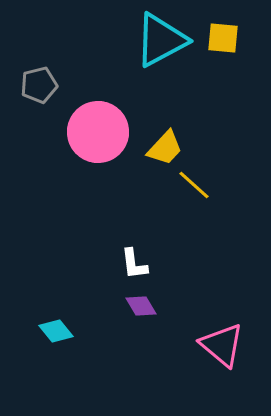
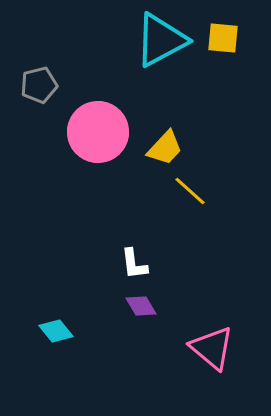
yellow line: moved 4 px left, 6 px down
pink triangle: moved 10 px left, 3 px down
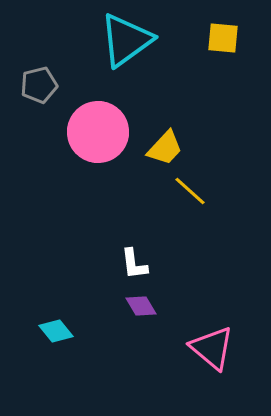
cyan triangle: moved 35 px left; rotated 8 degrees counterclockwise
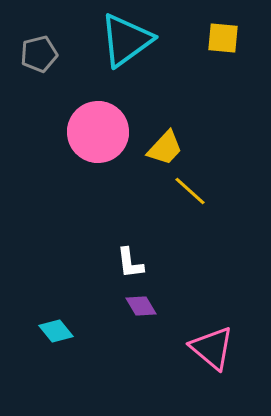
gray pentagon: moved 31 px up
white L-shape: moved 4 px left, 1 px up
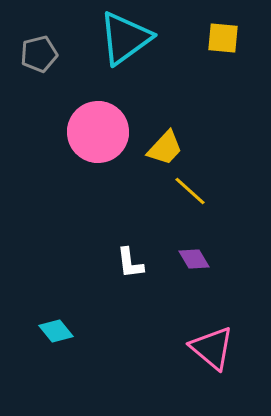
cyan triangle: moved 1 px left, 2 px up
purple diamond: moved 53 px right, 47 px up
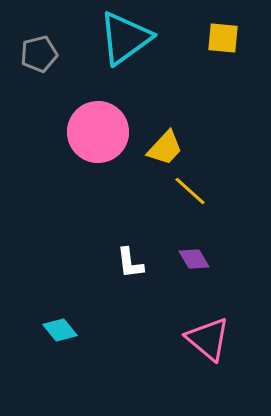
cyan diamond: moved 4 px right, 1 px up
pink triangle: moved 4 px left, 9 px up
